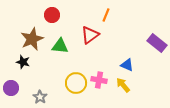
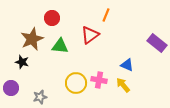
red circle: moved 3 px down
black star: moved 1 px left
gray star: rotated 24 degrees clockwise
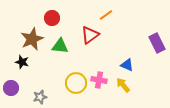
orange line: rotated 32 degrees clockwise
purple rectangle: rotated 24 degrees clockwise
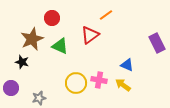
green triangle: rotated 18 degrees clockwise
yellow arrow: rotated 14 degrees counterclockwise
gray star: moved 1 px left, 1 px down
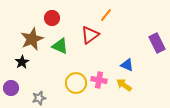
orange line: rotated 16 degrees counterclockwise
black star: rotated 24 degrees clockwise
yellow arrow: moved 1 px right
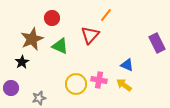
red triangle: rotated 12 degrees counterclockwise
yellow circle: moved 1 px down
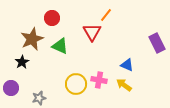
red triangle: moved 2 px right, 3 px up; rotated 12 degrees counterclockwise
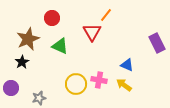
brown star: moved 4 px left
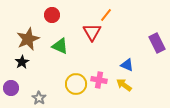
red circle: moved 3 px up
gray star: rotated 24 degrees counterclockwise
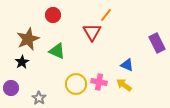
red circle: moved 1 px right
green triangle: moved 3 px left, 5 px down
pink cross: moved 2 px down
